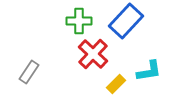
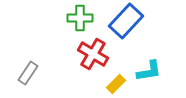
green cross: moved 1 px right, 3 px up
red cross: rotated 12 degrees counterclockwise
gray rectangle: moved 1 px left, 1 px down
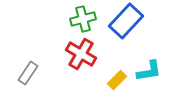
green cross: moved 3 px right, 1 px down; rotated 15 degrees counterclockwise
red cross: moved 12 px left
yellow rectangle: moved 1 px right, 4 px up
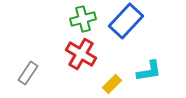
yellow rectangle: moved 5 px left, 4 px down
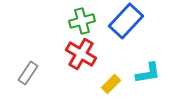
green cross: moved 1 px left, 2 px down
cyan L-shape: moved 1 px left, 2 px down
yellow rectangle: moved 1 px left
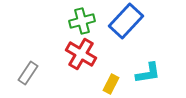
yellow rectangle: rotated 18 degrees counterclockwise
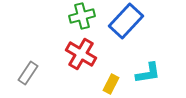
green cross: moved 5 px up
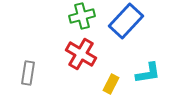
gray rectangle: rotated 25 degrees counterclockwise
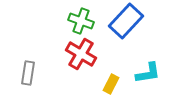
green cross: moved 1 px left, 5 px down; rotated 35 degrees clockwise
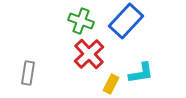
red cross: moved 8 px right; rotated 16 degrees clockwise
cyan L-shape: moved 7 px left
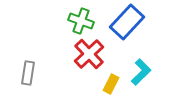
blue rectangle: moved 1 px right, 1 px down
cyan L-shape: moved 1 px up; rotated 36 degrees counterclockwise
